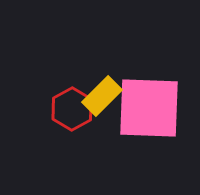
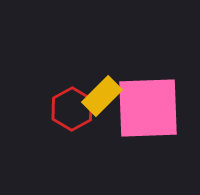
pink square: moved 1 px left; rotated 4 degrees counterclockwise
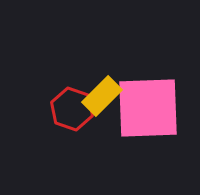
red hexagon: rotated 12 degrees counterclockwise
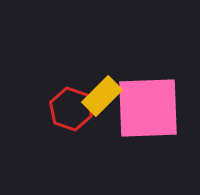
red hexagon: moved 1 px left
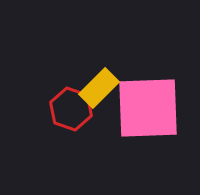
yellow rectangle: moved 3 px left, 8 px up
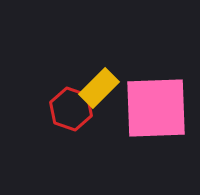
pink square: moved 8 px right
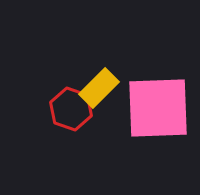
pink square: moved 2 px right
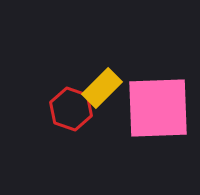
yellow rectangle: moved 3 px right
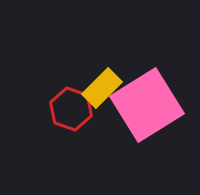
pink square: moved 11 px left, 3 px up; rotated 30 degrees counterclockwise
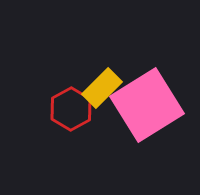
red hexagon: rotated 12 degrees clockwise
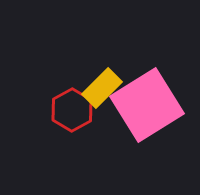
red hexagon: moved 1 px right, 1 px down
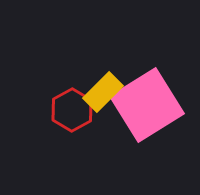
yellow rectangle: moved 1 px right, 4 px down
